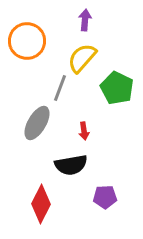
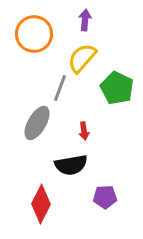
orange circle: moved 7 px right, 7 px up
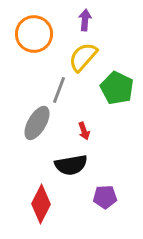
yellow semicircle: moved 1 px right, 1 px up
gray line: moved 1 px left, 2 px down
red arrow: rotated 12 degrees counterclockwise
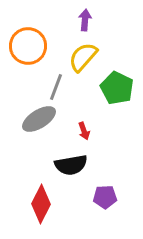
orange circle: moved 6 px left, 12 px down
gray line: moved 3 px left, 3 px up
gray ellipse: moved 2 px right, 4 px up; rotated 28 degrees clockwise
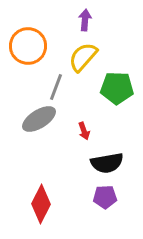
green pentagon: rotated 24 degrees counterclockwise
black semicircle: moved 36 px right, 2 px up
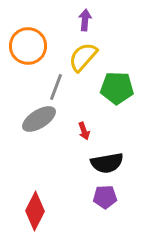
red diamond: moved 6 px left, 7 px down
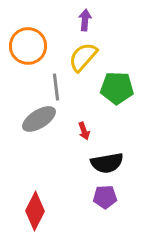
gray line: rotated 28 degrees counterclockwise
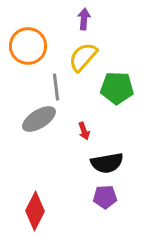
purple arrow: moved 1 px left, 1 px up
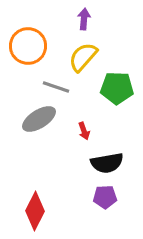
gray line: rotated 64 degrees counterclockwise
